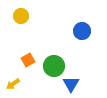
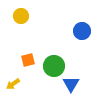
orange square: rotated 16 degrees clockwise
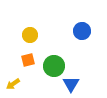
yellow circle: moved 9 px right, 19 px down
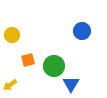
yellow circle: moved 18 px left
yellow arrow: moved 3 px left, 1 px down
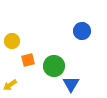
yellow circle: moved 6 px down
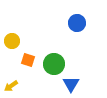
blue circle: moved 5 px left, 8 px up
orange square: rotated 32 degrees clockwise
green circle: moved 2 px up
yellow arrow: moved 1 px right, 1 px down
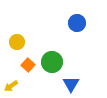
yellow circle: moved 5 px right, 1 px down
orange square: moved 5 px down; rotated 24 degrees clockwise
green circle: moved 2 px left, 2 px up
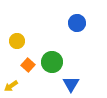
yellow circle: moved 1 px up
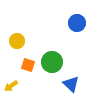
orange square: rotated 24 degrees counterclockwise
blue triangle: rotated 18 degrees counterclockwise
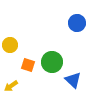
yellow circle: moved 7 px left, 4 px down
blue triangle: moved 2 px right, 4 px up
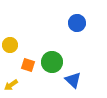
yellow arrow: moved 1 px up
